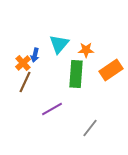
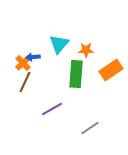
blue arrow: moved 2 px left, 2 px down; rotated 72 degrees clockwise
gray line: rotated 18 degrees clockwise
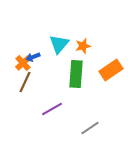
orange star: moved 3 px left, 4 px up; rotated 14 degrees counterclockwise
blue arrow: rotated 16 degrees counterclockwise
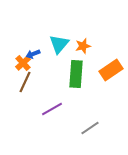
blue arrow: moved 3 px up
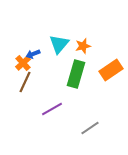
green rectangle: rotated 12 degrees clockwise
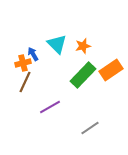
cyan triangle: moved 2 px left; rotated 25 degrees counterclockwise
blue arrow: rotated 80 degrees clockwise
orange cross: rotated 28 degrees clockwise
green rectangle: moved 7 px right, 1 px down; rotated 28 degrees clockwise
purple line: moved 2 px left, 2 px up
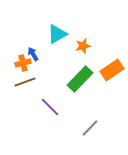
cyan triangle: moved 10 px up; rotated 45 degrees clockwise
orange rectangle: moved 1 px right
green rectangle: moved 3 px left, 4 px down
brown line: rotated 45 degrees clockwise
purple line: rotated 75 degrees clockwise
gray line: rotated 12 degrees counterclockwise
